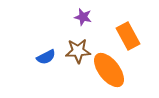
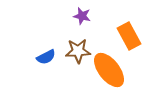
purple star: moved 1 px left, 1 px up
orange rectangle: moved 1 px right
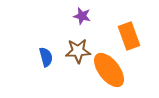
orange rectangle: rotated 8 degrees clockwise
blue semicircle: rotated 78 degrees counterclockwise
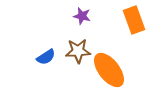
orange rectangle: moved 5 px right, 16 px up
blue semicircle: rotated 72 degrees clockwise
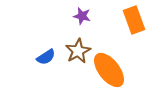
brown star: rotated 25 degrees counterclockwise
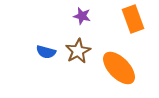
orange rectangle: moved 1 px left, 1 px up
blue semicircle: moved 5 px up; rotated 48 degrees clockwise
orange ellipse: moved 10 px right, 2 px up; rotated 6 degrees counterclockwise
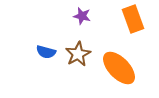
brown star: moved 3 px down
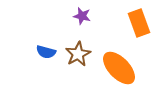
orange rectangle: moved 6 px right, 4 px down
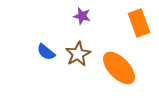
blue semicircle: rotated 24 degrees clockwise
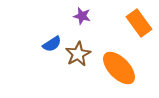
orange rectangle: rotated 16 degrees counterclockwise
blue semicircle: moved 6 px right, 8 px up; rotated 72 degrees counterclockwise
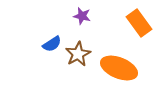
orange ellipse: rotated 24 degrees counterclockwise
